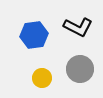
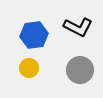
gray circle: moved 1 px down
yellow circle: moved 13 px left, 10 px up
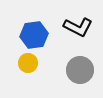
yellow circle: moved 1 px left, 5 px up
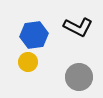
yellow circle: moved 1 px up
gray circle: moved 1 px left, 7 px down
